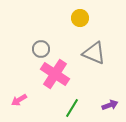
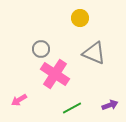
green line: rotated 30 degrees clockwise
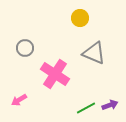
gray circle: moved 16 px left, 1 px up
green line: moved 14 px right
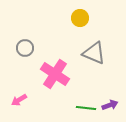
green line: rotated 36 degrees clockwise
